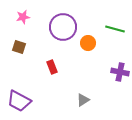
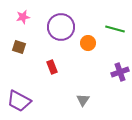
purple circle: moved 2 px left
purple cross: rotated 30 degrees counterclockwise
gray triangle: rotated 24 degrees counterclockwise
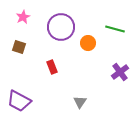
pink star: rotated 16 degrees counterclockwise
purple cross: rotated 18 degrees counterclockwise
gray triangle: moved 3 px left, 2 px down
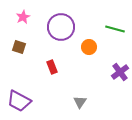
orange circle: moved 1 px right, 4 px down
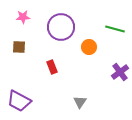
pink star: rotated 24 degrees clockwise
brown square: rotated 16 degrees counterclockwise
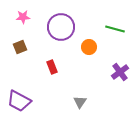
brown square: moved 1 px right; rotated 24 degrees counterclockwise
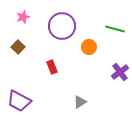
pink star: rotated 16 degrees counterclockwise
purple circle: moved 1 px right, 1 px up
brown square: moved 2 px left; rotated 24 degrees counterclockwise
gray triangle: rotated 24 degrees clockwise
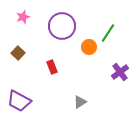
green line: moved 7 px left, 4 px down; rotated 72 degrees counterclockwise
brown square: moved 6 px down
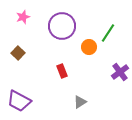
red rectangle: moved 10 px right, 4 px down
